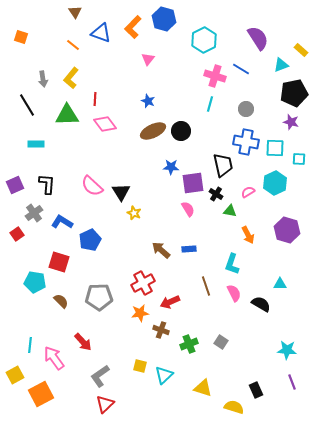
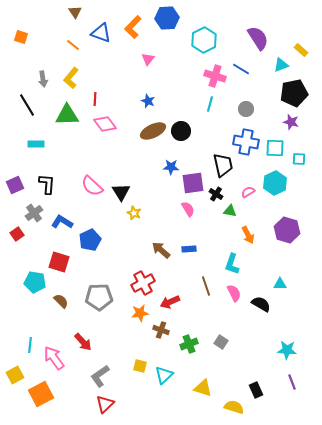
blue hexagon at (164, 19): moved 3 px right, 1 px up; rotated 20 degrees counterclockwise
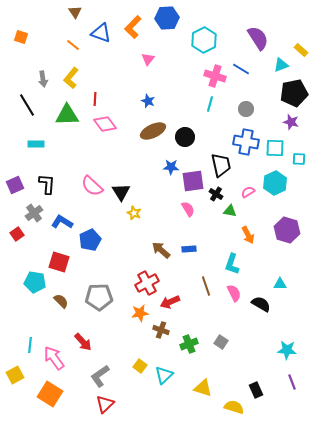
black circle at (181, 131): moved 4 px right, 6 px down
black trapezoid at (223, 165): moved 2 px left
purple square at (193, 183): moved 2 px up
red cross at (143, 283): moved 4 px right
yellow square at (140, 366): rotated 24 degrees clockwise
orange square at (41, 394): moved 9 px right; rotated 30 degrees counterclockwise
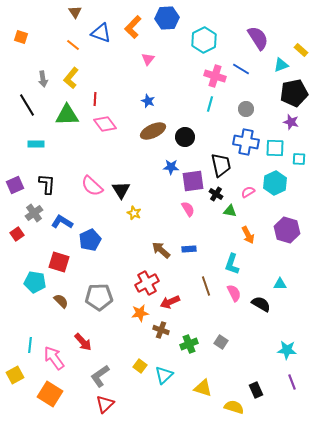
black triangle at (121, 192): moved 2 px up
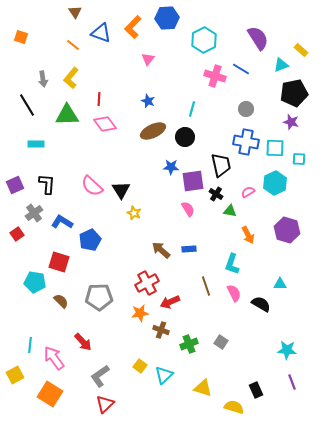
red line at (95, 99): moved 4 px right
cyan line at (210, 104): moved 18 px left, 5 px down
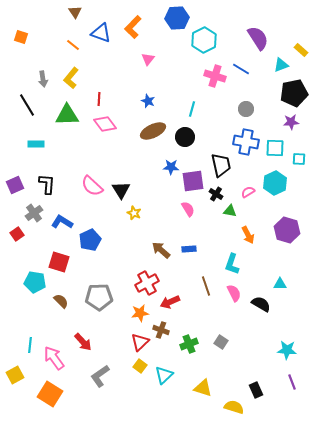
blue hexagon at (167, 18): moved 10 px right
purple star at (291, 122): rotated 21 degrees counterclockwise
red triangle at (105, 404): moved 35 px right, 62 px up
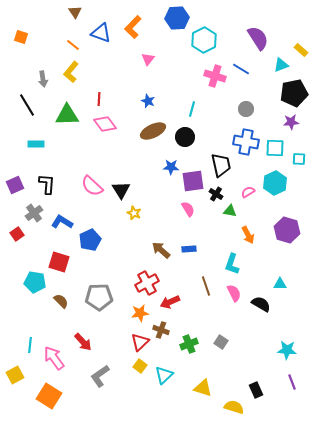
yellow L-shape at (71, 78): moved 6 px up
orange square at (50, 394): moved 1 px left, 2 px down
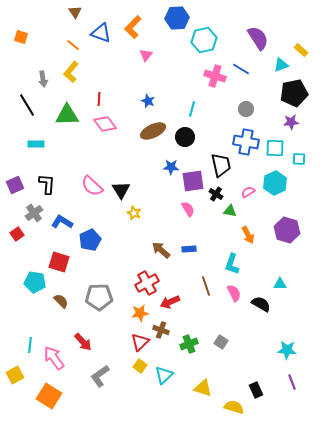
cyan hexagon at (204, 40): rotated 15 degrees clockwise
pink triangle at (148, 59): moved 2 px left, 4 px up
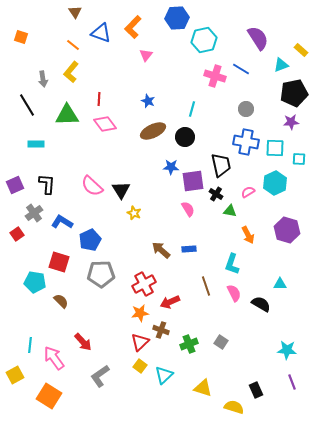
red cross at (147, 283): moved 3 px left, 1 px down
gray pentagon at (99, 297): moved 2 px right, 23 px up
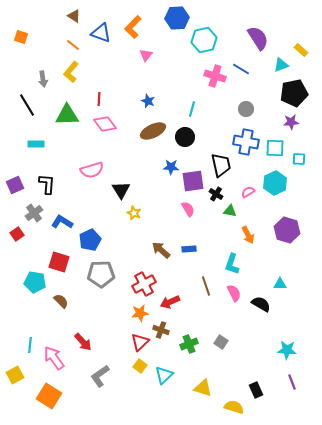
brown triangle at (75, 12): moved 1 px left, 4 px down; rotated 24 degrees counterclockwise
pink semicircle at (92, 186): moved 16 px up; rotated 60 degrees counterclockwise
